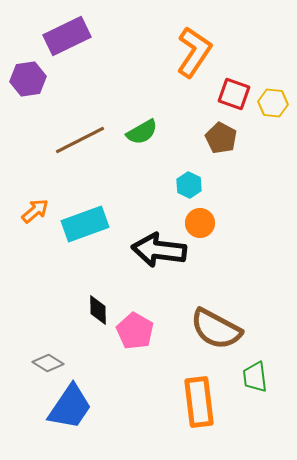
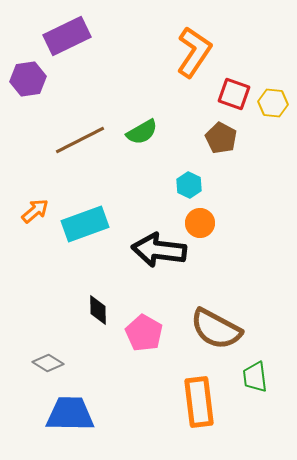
pink pentagon: moved 9 px right, 2 px down
blue trapezoid: moved 7 px down; rotated 123 degrees counterclockwise
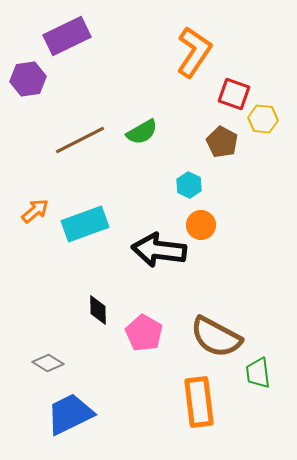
yellow hexagon: moved 10 px left, 16 px down
brown pentagon: moved 1 px right, 4 px down
orange circle: moved 1 px right, 2 px down
brown semicircle: moved 8 px down
green trapezoid: moved 3 px right, 4 px up
blue trapezoid: rotated 27 degrees counterclockwise
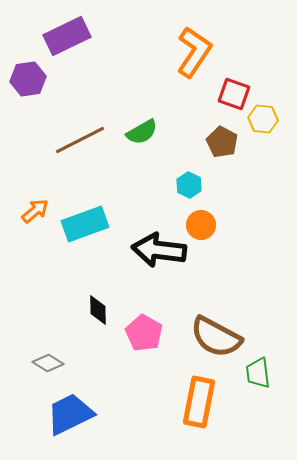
orange rectangle: rotated 18 degrees clockwise
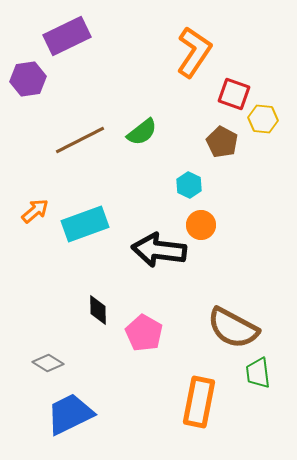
green semicircle: rotated 8 degrees counterclockwise
brown semicircle: moved 17 px right, 9 px up
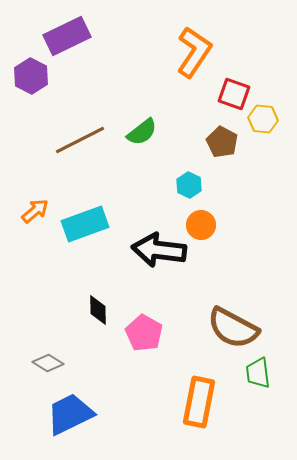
purple hexagon: moved 3 px right, 3 px up; rotated 24 degrees counterclockwise
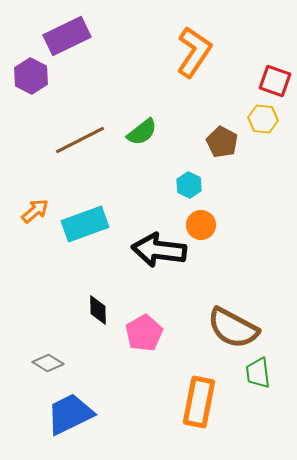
red square: moved 41 px right, 13 px up
pink pentagon: rotated 12 degrees clockwise
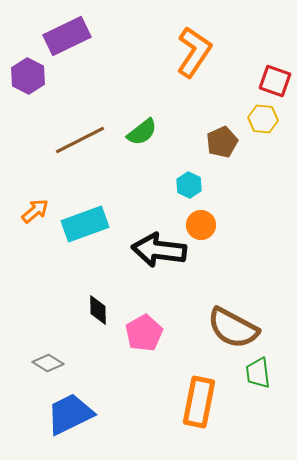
purple hexagon: moved 3 px left
brown pentagon: rotated 20 degrees clockwise
